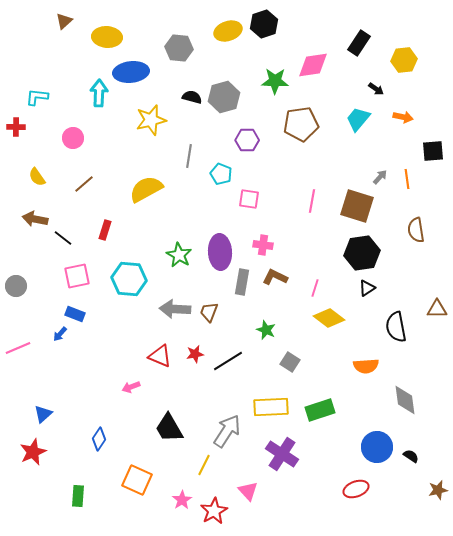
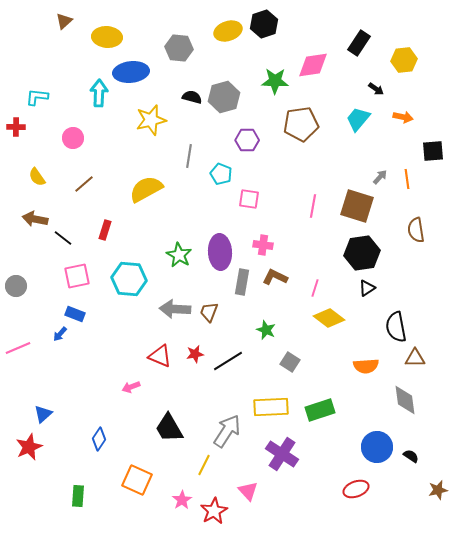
pink line at (312, 201): moved 1 px right, 5 px down
brown triangle at (437, 309): moved 22 px left, 49 px down
red star at (33, 452): moved 4 px left, 5 px up
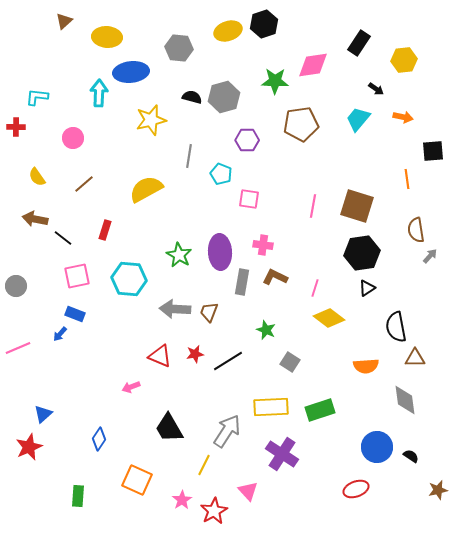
gray arrow at (380, 177): moved 50 px right, 79 px down
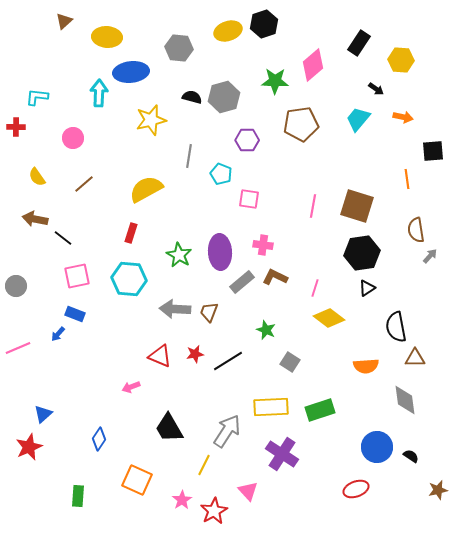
yellow hexagon at (404, 60): moved 3 px left; rotated 10 degrees clockwise
pink diamond at (313, 65): rotated 32 degrees counterclockwise
red rectangle at (105, 230): moved 26 px right, 3 px down
gray rectangle at (242, 282): rotated 40 degrees clockwise
blue arrow at (60, 334): moved 2 px left
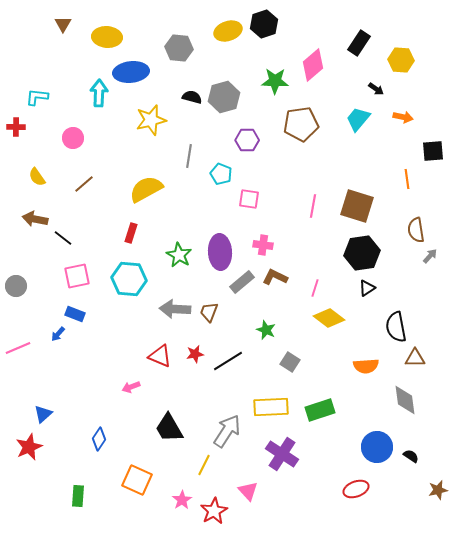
brown triangle at (64, 21): moved 1 px left, 3 px down; rotated 18 degrees counterclockwise
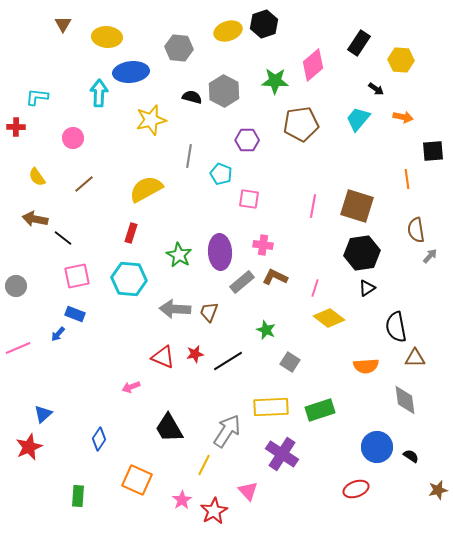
gray hexagon at (224, 97): moved 6 px up; rotated 16 degrees counterclockwise
red triangle at (160, 356): moved 3 px right, 1 px down
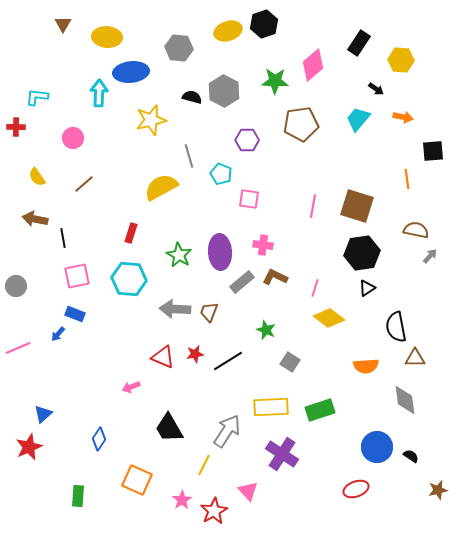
gray line at (189, 156): rotated 25 degrees counterclockwise
yellow semicircle at (146, 189): moved 15 px right, 2 px up
brown semicircle at (416, 230): rotated 110 degrees clockwise
black line at (63, 238): rotated 42 degrees clockwise
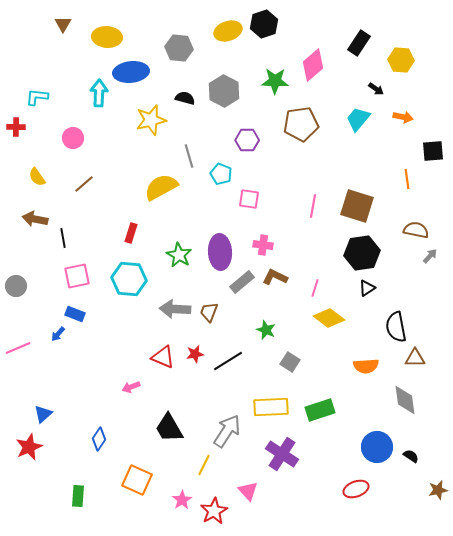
black semicircle at (192, 97): moved 7 px left, 1 px down
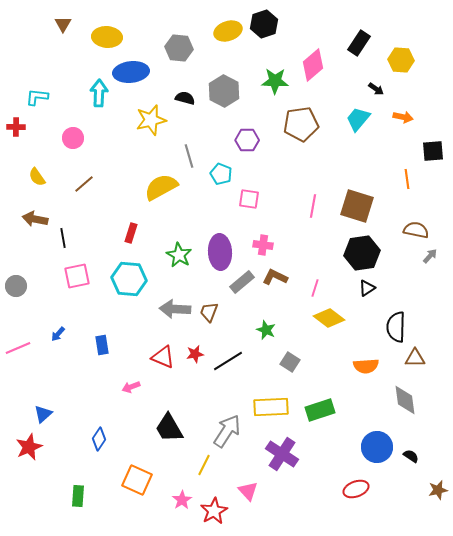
blue rectangle at (75, 314): moved 27 px right, 31 px down; rotated 60 degrees clockwise
black semicircle at (396, 327): rotated 12 degrees clockwise
